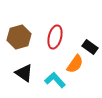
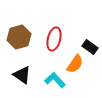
red ellipse: moved 1 px left, 2 px down
black triangle: moved 2 px left, 2 px down
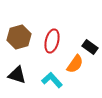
red ellipse: moved 2 px left, 2 px down
black triangle: moved 5 px left; rotated 18 degrees counterclockwise
cyan L-shape: moved 3 px left
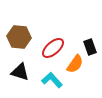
brown hexagon: rotated 20 degrees clockwise
red ellipse: moved 1 px right, 7 px down; rotated 35 degrees clockwise
black rectangle: rotated 35 degrees clockwise
black triangle: moved 3 px right, 3 px up
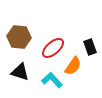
orange semicircle: moved 2 px left, 2 px down
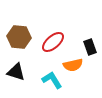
red ellipse: moved 6 px up
orange semicircle: moved 1 px up; rotated 42 degrees clockwise
black triangle: moved 4 px left
cyan L-shape: rotated 10 degrees clockwise
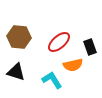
red ellipse: moved 6 px right
